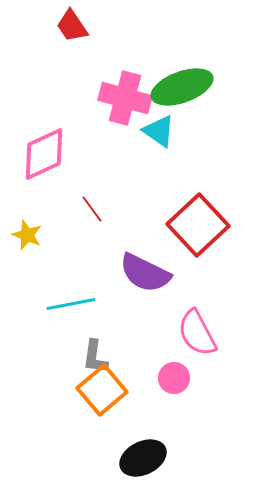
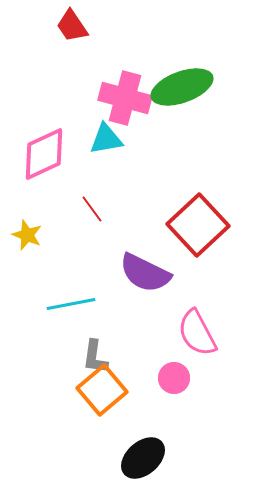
cyan triangle: moved 53 px left, 8 px down; rotated 45 degrees counterclockwise
black ellipse: rotated 15 degrees counterclockwise
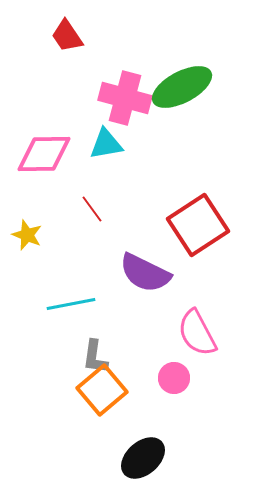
red trapezoid: moved 5 px left, 10 px down
green ellipse: rotated 8 degrees counterclockwise
cyan triangle: moved 5 px down
pink diamond: rotated 24 degrees clockwise
red square: rotated 10 degrees clockwise
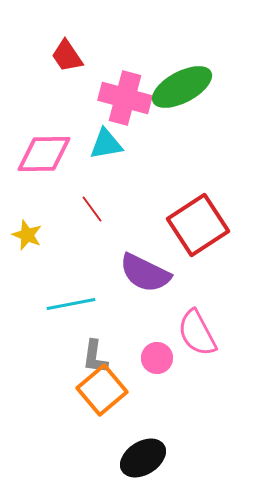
red trapezoid: moved 20 px down
pink circle: moved 17 px left, 20 px up
black ellipse: rotated 9 degrees clockwise
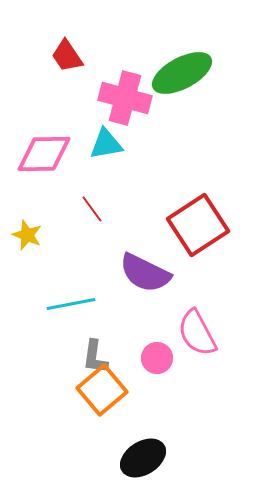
green ellipse: moved 14 px up
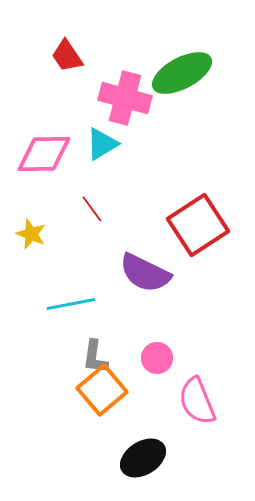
cyan triangle: moved 4 px left; rotated 21 degrees counterclockwise
yellow star: moved 4 px right, 1 px up
pink semicircle: moved 68 px down; rotated 6 degrees clockwise
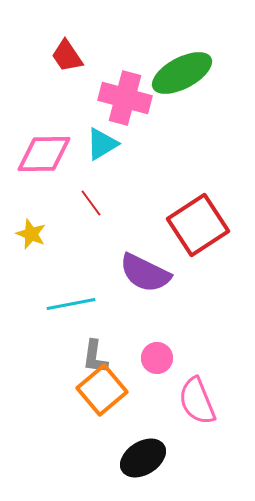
red line: moved 1 px left, 6 px up
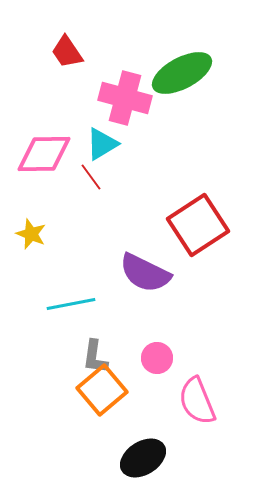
red trapezoid: moved 4 px up
red line: moved 26 px up
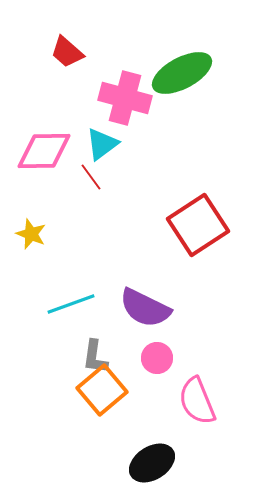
red trapezoid: rotated 15 degrees counterclockwise
cyan triangle: rotated 6 degrees counterclockwise
pink diamond: moved 3 px up
purple semicircle: moved 35 px down
cyan line: rotated 9 degrees counterclockwise
black ellipse: moved 9 px right, 5 px down
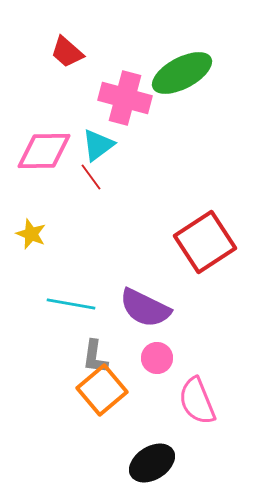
cyan triangle: moved 4 px left, 1 px down
red square: moved 7 px right, 17 px down
cyan line: rotated 30 degrees clockwise
